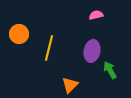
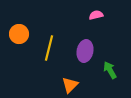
purple ellipse: moved 7 px left
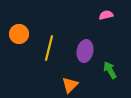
pink semicircle: moved 10 px right
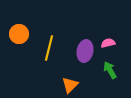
pink semicircle: moved 2 px right, 28 px down
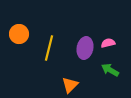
purple ellipse: moved 3 px up
green arrow: rotated 30 degrees counterclockwise
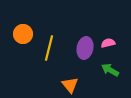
orange circle: moved 4 px right
orange triangle: rotated 24 degrees counterclockwise
